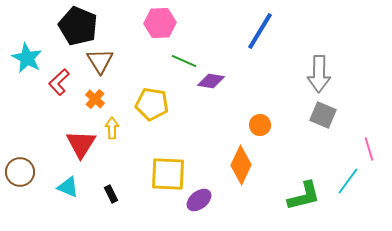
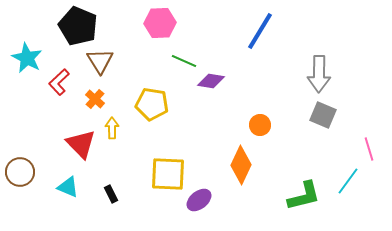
red triangle: rotated 16 degrees counterclockwise
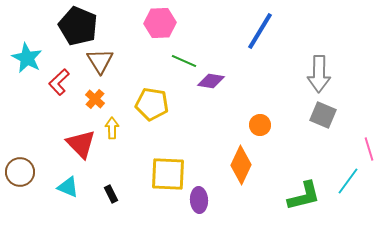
purple ellipse: rotated 55 degrees counterclockwise
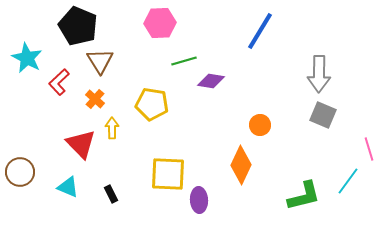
green line: rotated 40 degrees counterclockwise
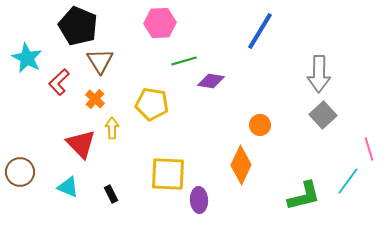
gray square: rotated 24 degrees clockwise
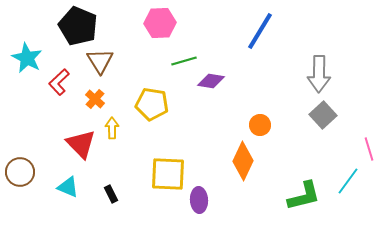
orange diamond: moved 2 px right, 4 px up
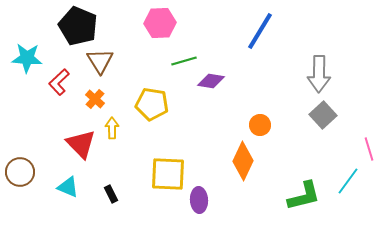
cyan star: rotated 24 degrees counterclockwise
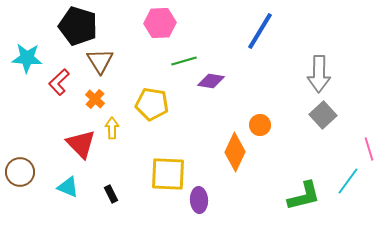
black pentagon: rotated 6 degrees counterclockwise
orange diamond: moved 8 px left, 9 px up
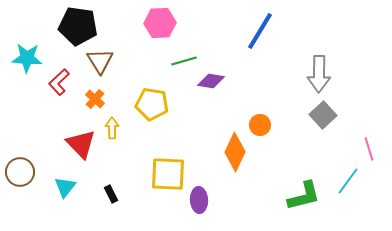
black pentagon: rotated 9 degrees counterclockwise
cyan triangle: moved 3 px left; rotated 45 degrees clockwise
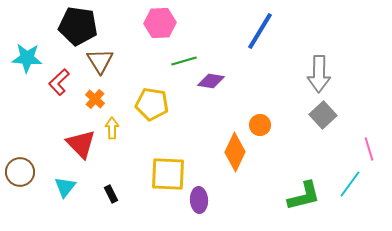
cyan line: moved 2 px right, 3 px down
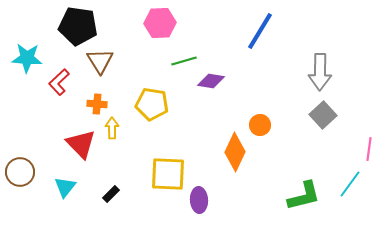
gray arrow: moved 1 px right, 2 px up
orange cross: moved 2 px right, 5 px down; rotated 36 degrees counterclockwise
pink line: rotated 25 degrees clockwise
black rectangle: rotated 72 degrees clockwise
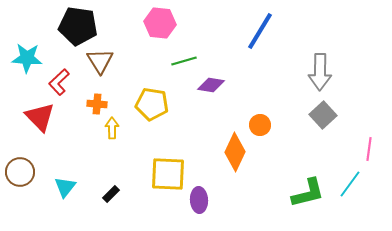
pink hexagon: rotated 8 degrees clockwise
purple diamond: moved 4 px down
red triangle: moved 41 px left, 27 px up
green L-shape: moved 4 px right, 3 px up
